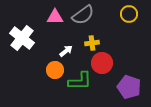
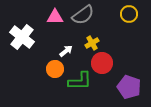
white cross: moved 1 px up
yellow cross: rotated 24 degrees counterclockwise
orange circle: moved 1 px up
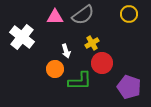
white arrow: rotated 112 degrees clockwise
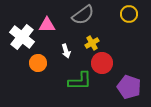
pink triangle: moved 8 px left, 8 px down
orange circle: moved 17 px left, 6 px up
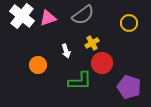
yellow circle: moved 9 px down
pink triangle: moved 1 px right, 7 px up; rotated 18 degrees counterclockwise
white cross: moved 21 px up
orange circle: moved 2 px down
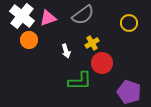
orange circle: moved 9 px left, 25 px up
purple pentagon: moved 5 px down
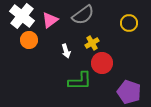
pink triangle: moved 2 px right, 2 px down; rotated 18 degrees counterclockwise
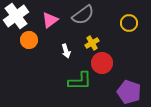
white cross: moved 6 px left; rotated 15 degrees clockwise
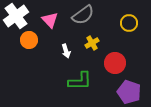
pink triangle: rotated 36 degrees counterclockwise
red circle: moved 13 px right
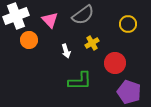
white cross: rotated 15 degrees clockwise
yellow circle: moved 1 px left, 1 px down
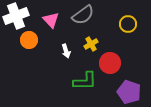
pink triangle: moved 1 px right
yellow cross: moved 1 px left, 1 px down
red circle: moved 5 px left
green L-shape: moved 5 px right
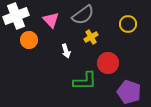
yellow cross: moved 7 px up
red circle: moved 2 px left
